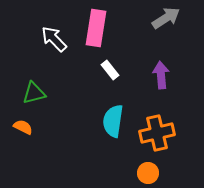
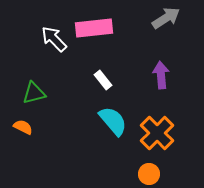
pink rectangle: moved 2 px left; rotated 75 degrees clockwise
white rectangle: moved 7 px left, 10 px down
cyan semicircle: rotated 132 degrees clockwise
orange cross: rotated 32 degrees counterclockwise
orange circle: moved 1 px right, 1 px down
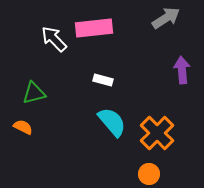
purple arrow: moved 21 px right, 5 px up
white rectangle: rotated 36 degrees counterclockwise
cyan semicircle: moved 1 px left, 1 px down
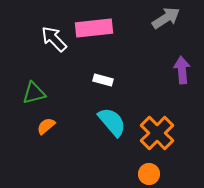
orange semicircle: moved 23 px right, 1 px up; rotated 66 degrees counterclockwise
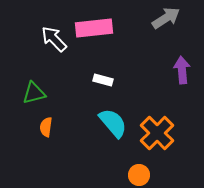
cyan semicircle: moved 1 px right, 1 px down
orange semicircle: moved 1 px down; rotated 42 degrees counterclockwise
orange circle: moved 10 px left, 1 px down
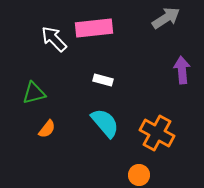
cyan semicircle: moved 8 px left
orange semicircle: moved 1 px right, 2 px down; rotated 150 degrees counterclockwise
orange cross: rotated 16 degrees counterclockwise
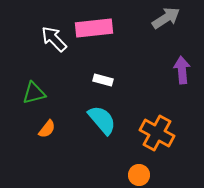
cyan semicircle: moved 3 px left, 3 px up
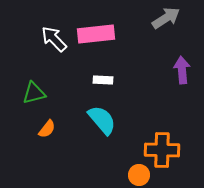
pink rectangle: moved 2 px right, 6 px down
white rectangle: rotated 12 degrees counterclockwise
orange cross: moved 5 px right, 17 px down; rotated 28 degrees counterclockwise
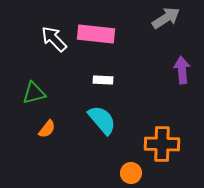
pink rectangle: rotated 12 degrees clockwise
orange cross: moved 6 px up
orange circle: moved 8 px left, 2 px up
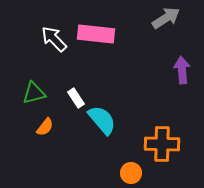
white rectangle: moved 27 px left, 18 px down; rotated 54 degrees clockwise
orange semicircle: moved 2 px left, 2 px up
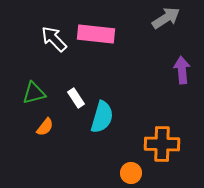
cyan semicircle: moved 3 px up; rotated 56 degrees clockwise
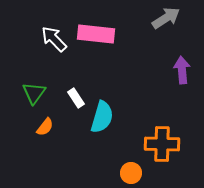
green triangle: rotated 40 degrees counterclockwise
